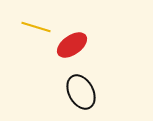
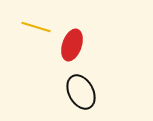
red ellipse: rotated 36 degrees counterclockwise
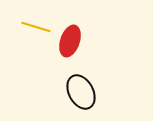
red ellipse: moved 2 px left, 4 px up
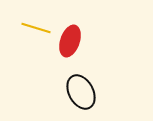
yellow line: moved 1 px down
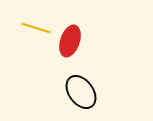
black ellipse: rotated 8 degrees counterclockwise
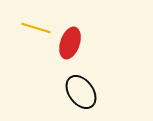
red ellipse: moved 2 px down
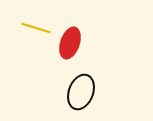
black ellipse: rotated 56 degrees clockwise
